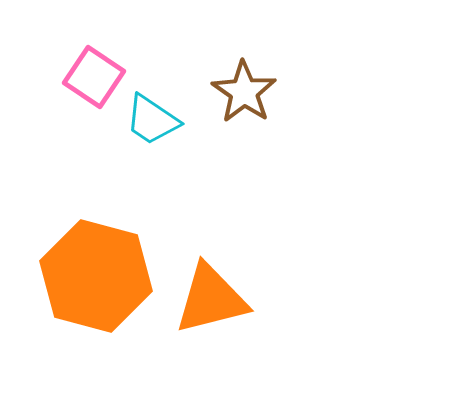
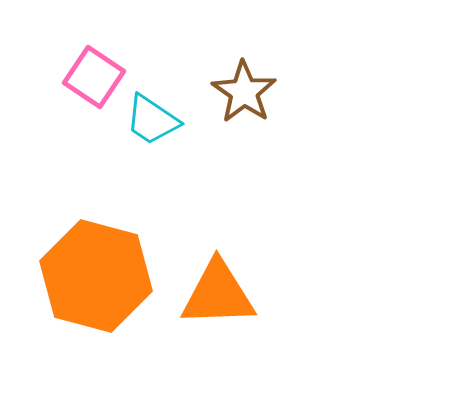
orange triangle: moved 7 px right, 5 px up; rotated 12 degrees clockwise
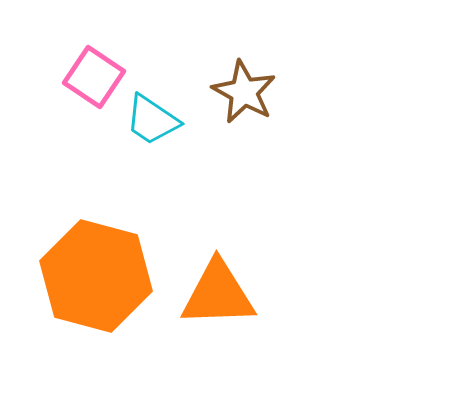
brown star: rotated 6 degrees counterclockwise
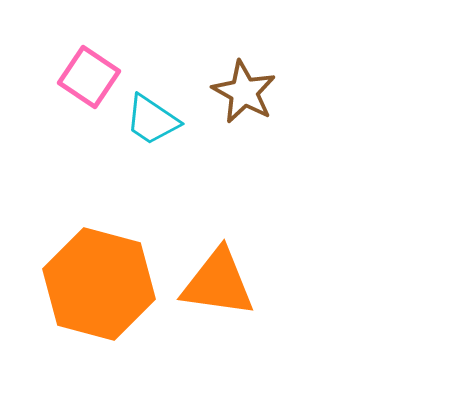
pink square: moved 5 px left
orange hexagon: moved 3 px right, 8 px down
orange triangle: moved 11 px up; rotated 10 degrees clockwise
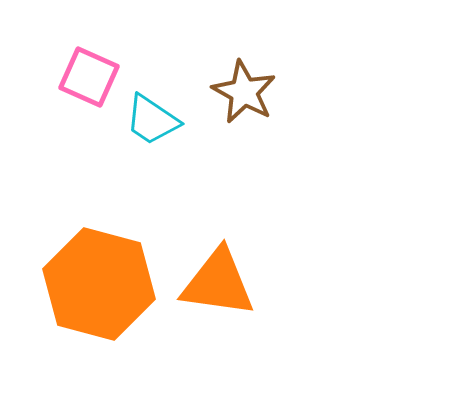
pink square: rotated 10 degrees counterclockwise
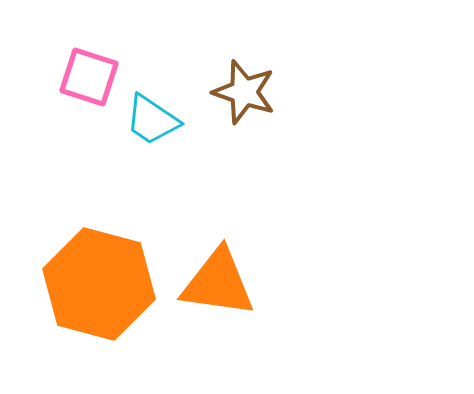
pink square: rotated 6 degrees counterclockwise
brown star: rotated 10 degrees counterclockwise
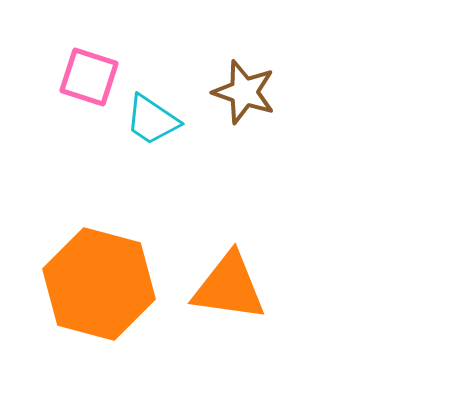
orange triangle: moved 11 px right, 4 px down
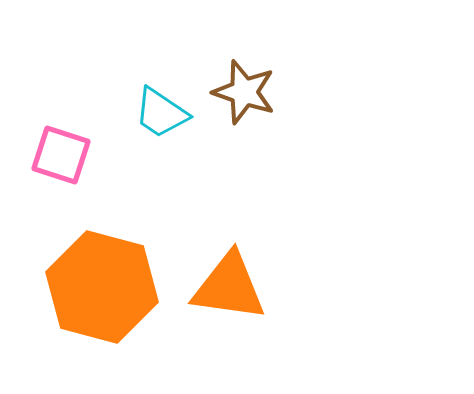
pink square: moved 28 px left, 78 px down
cyan trapezoid: moved 9 px right, 7 px up
orange hexagon: moved 3 px right, 3 px down
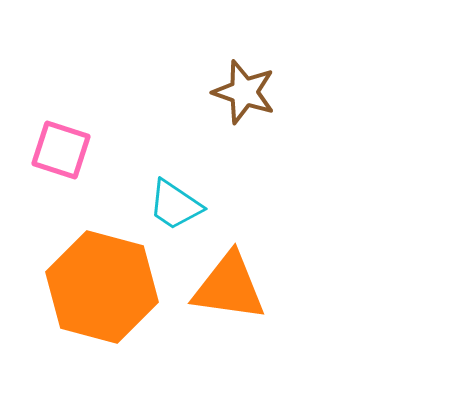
cyan trapezoid: moved 14 px right, 92 px down
pink square: moved 5 px up
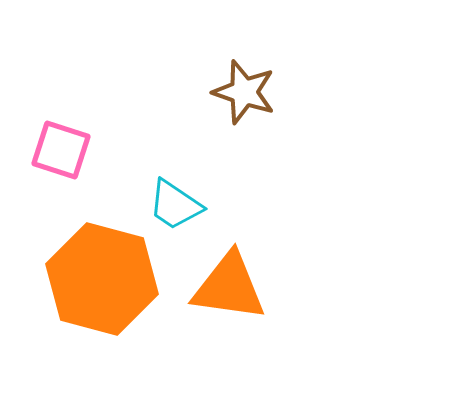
orange hexagon: moved 8 px up
